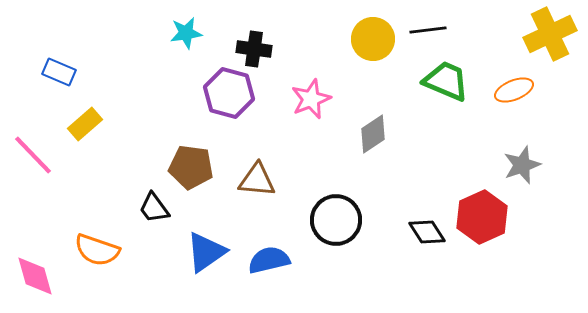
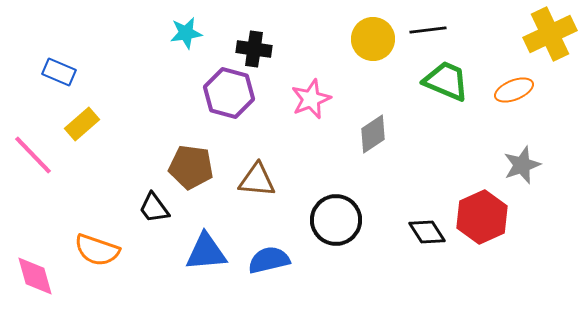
yellow rectangle: moved 3 px left
blue triangle: rotated 30 degrees clockwise
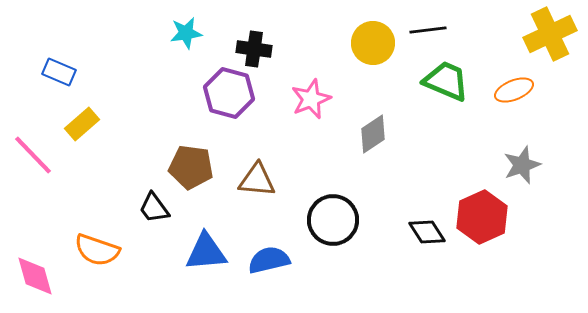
yellow circle: moved 4 px down
black circle: moved 3 px left
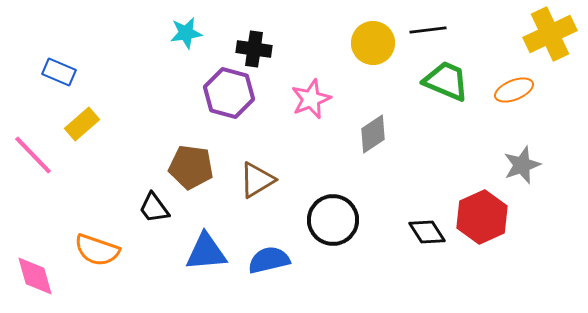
brown triangle: rotated 36 degrees counterclockwise
